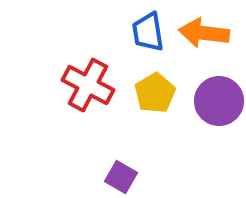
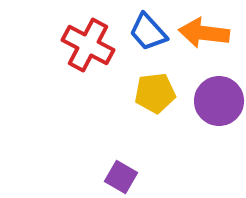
blue trapezoid: rotated 33 degrees counterclockwise
red cross: moved 40 px up
yellow pentagon: rotated 24 degrees clockwise
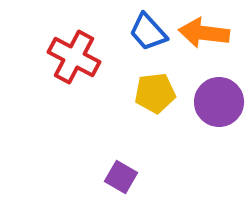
red cross: moved 14 px left, 12 px down
purple circle: moved 1 px down
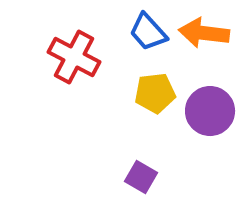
purple circle: moved 9 px left, 9 px down
purple square: moved 20 px right
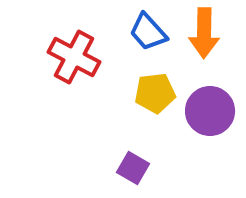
orange arrow: rotated 96 degrees counterclockwise
purple square: moved 8 px left, 9 px up
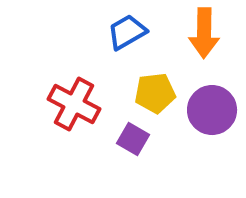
blue trapezoid: moved 21 px left; rotated 102 degrees clockwise
red cross: moved 47 px down
purple circle: moved 2 px right, 1 px up
purple square: moved 29 px up
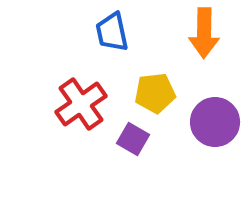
blue trapezoid: moved 15 px left; rotated 72 degrees counterclockwise
red cross: moved 7 px right; rotated 27 degrees clockwise
purple circle: moved 3 px right, 12 px down
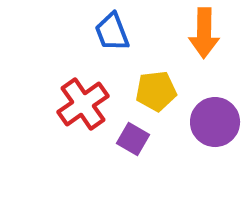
blue trapezoid: rotated 9 degrees counterclockwise
yellow pentagon: moved 1 px right, 2 px up
red cross: moved 2 px right
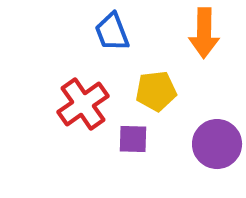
purple circle: moved 2 px right, 22 px down
purple square: rotated 28 degrees counterclockwise
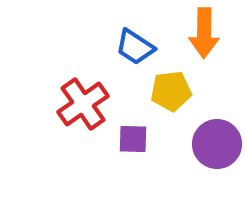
blue trapezoid: moved 23 px right, 15 px down; rotated 36 degrees counterclockwise
yellow pentagon: moved 15 px right
